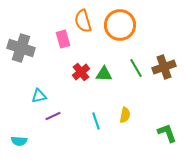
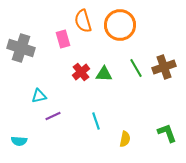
yellow semicircle: moved 24 px down
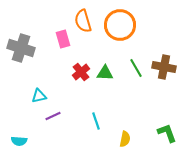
brown cross: rotated 30 degrees clockwise
green triangle: moved 1 px right, 1 px up
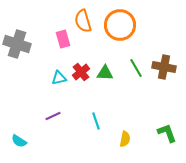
gray cross: moved 4 px left, 4 px up
cyan triangle: moved 20 px right, 18 px up
cyan semicircle: rotated 28 degrees clockwise
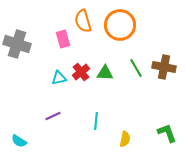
cyan line: rotated 24 degrees clockwise
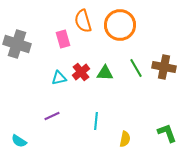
purple line: moved 1 px left
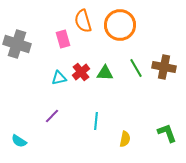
purple line: rotated 21 degrees counterclockwise
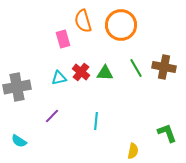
orange circle: moved 1 px right
gray cross: moved 43 px down; rotated 28 degrees counterclockwise
red cross: rotated 12 degrees counterclockwise
yellow semicircle: moved 8 px right, 12 px down
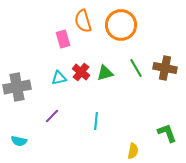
brown cross: moved 1 px right, 1 px down
green triangle: rotated 18 degrees counterclockwise
cyan semicircle: rotated 21 degrees counterclockwise
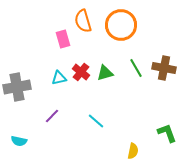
brown cross: moved 1 px left
cyan line: rotated 54 degrees counterclockwise
